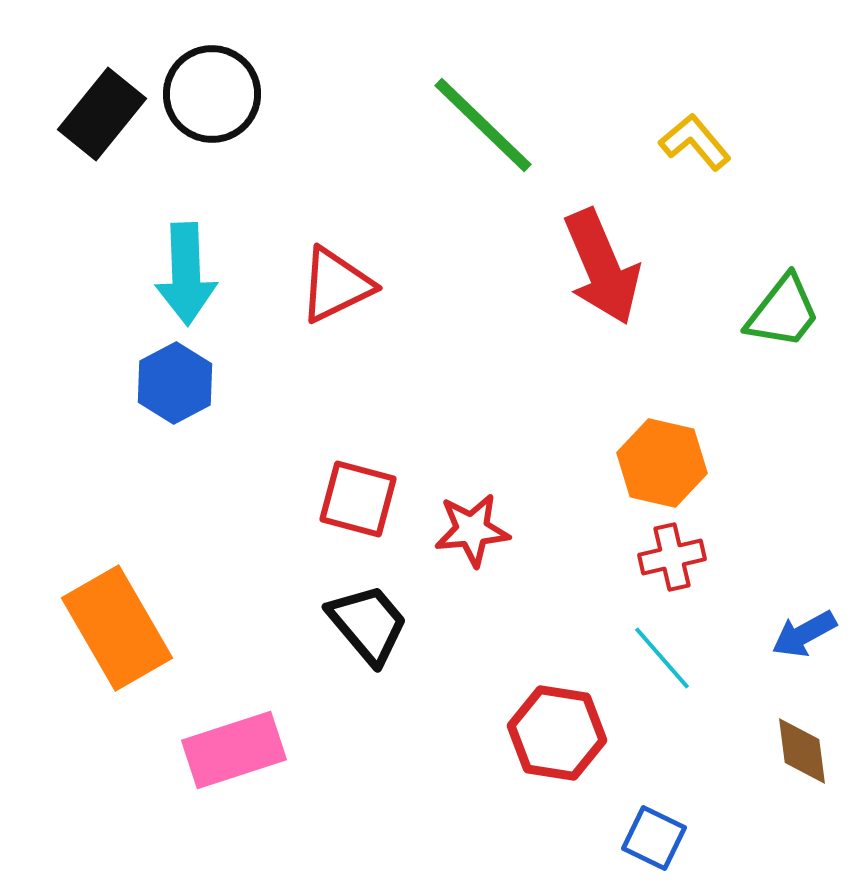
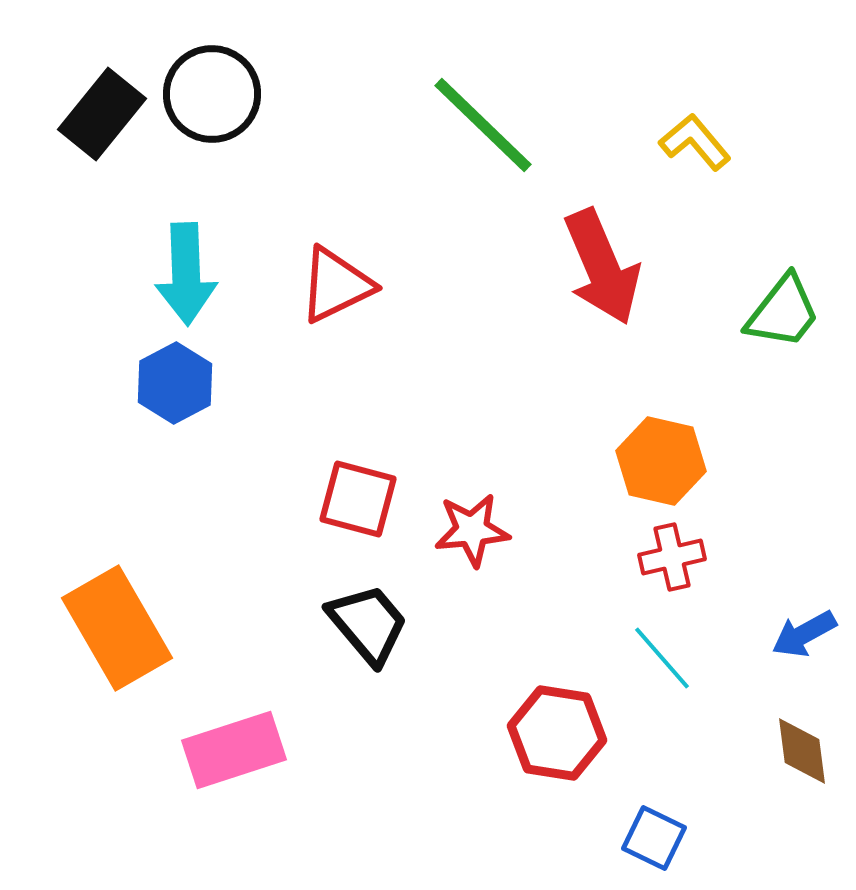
orange hexagon: moved 1 px left, 2 px up
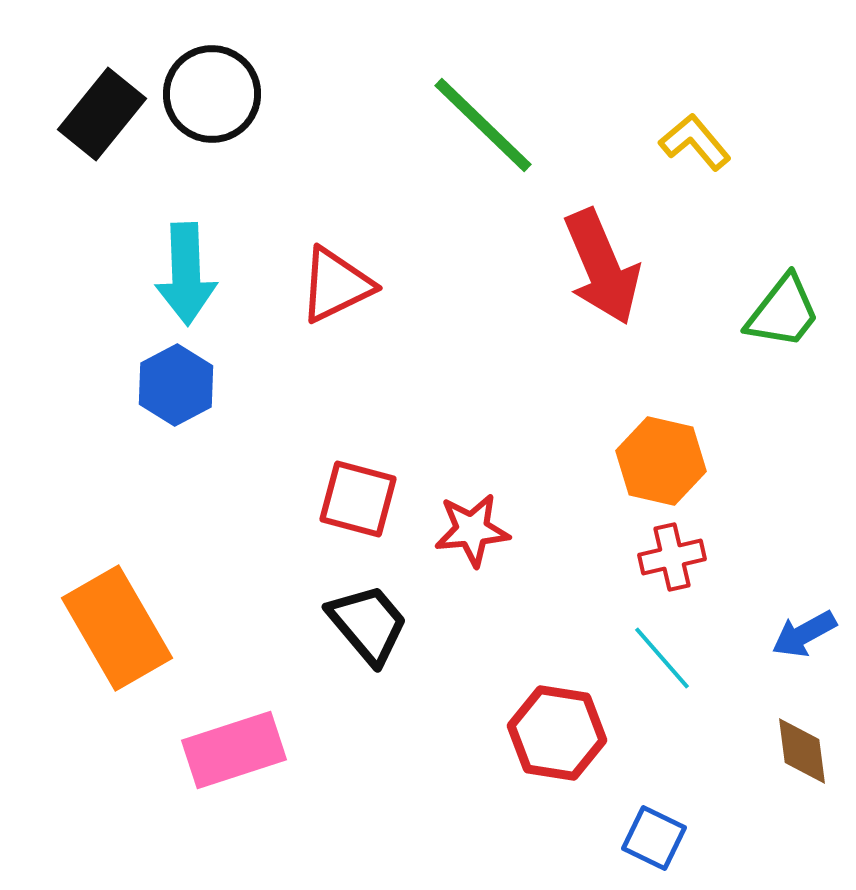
blue hexagon: moved 1 px right, 2 px down
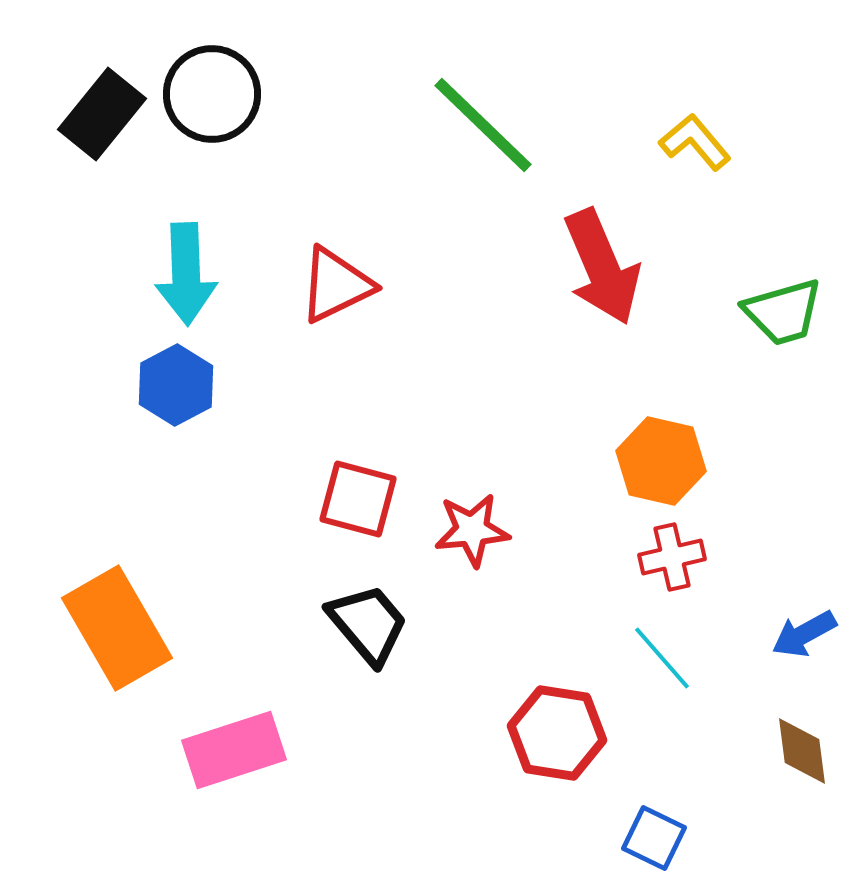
green trapezoid: rotated 36 degrees clockwise
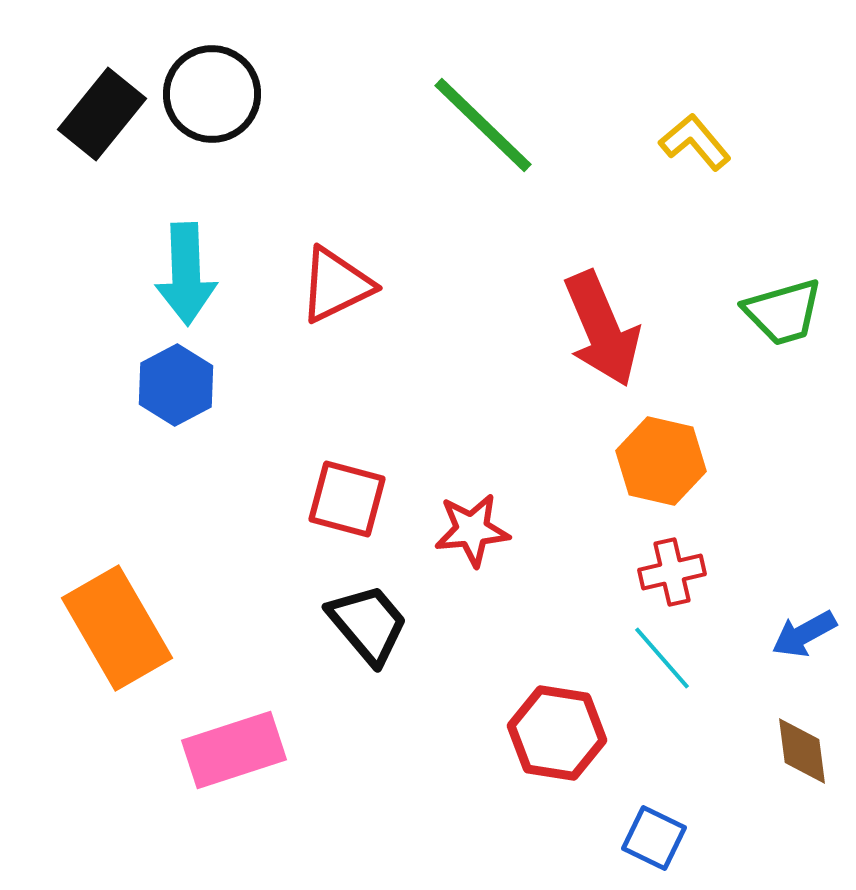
red arrow: moved 62 px down
red square: moved 11 px left
red cross: moved 15 px down
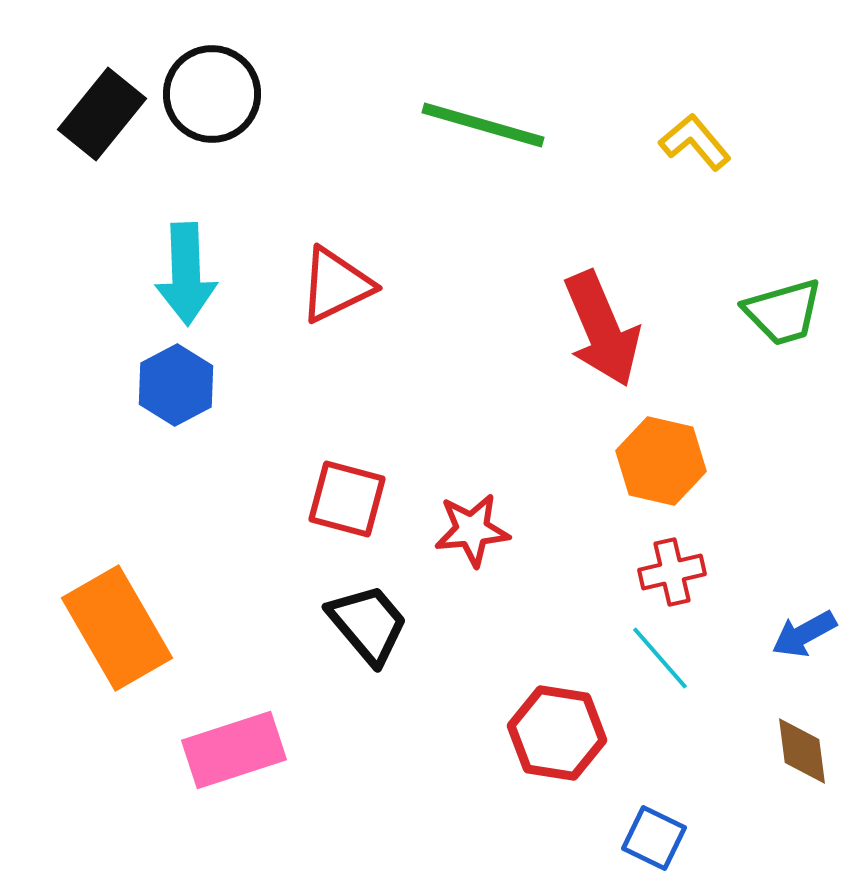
green line: rotated 28 degrees counterclockwise
cyan line: moved 2 px left
